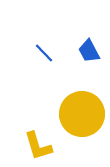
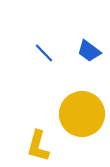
blue trapezoid: rotated 25 degrees counterclockwise
yellow L-shape: rotated 32 degrees clockwise
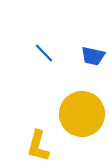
blue trapezoid: moved 4 px right, 5 px down; rotated 25 degrees counterclockwise
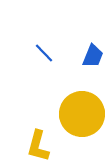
blue trapezoid: rotated 80 degrees counterclockwise
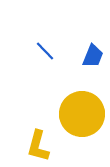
blue line: moved 1 px right, 2 px up
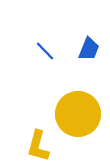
blue trapezoid: moved 4 px left, 7 px up
yellow circle: moved 4 px left
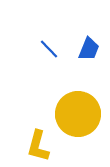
blue line: moved 4 px right, 2 px up
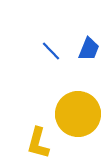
blue line: moved 2 px right, 2 px down
yellow L-shape: moved 3 px up
